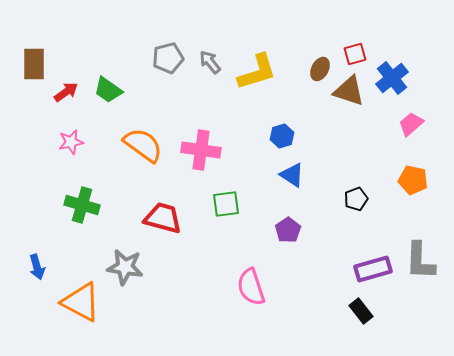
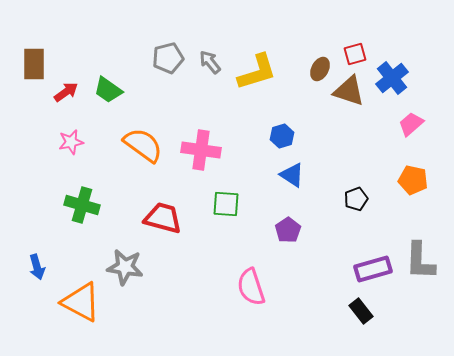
green square: rotated 12 degrees clockwise
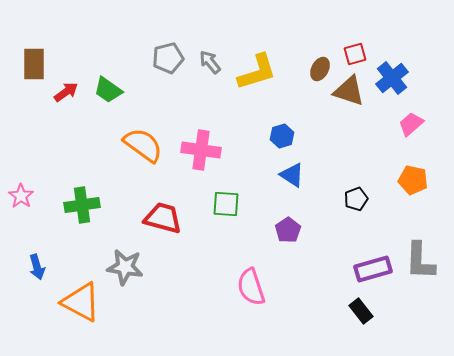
pink star: moved 50 px left, 54 px down; rotated 25 degrees counterclockwise
green cross: rotated 24 degrees counterclockwise
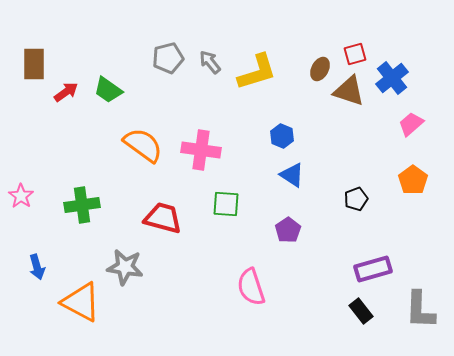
blue hexagon: rotated 20 degrees counterclockwise
orange pentagon: rotated 24 degrees clockwise
gray L-shape: moved 49 px down
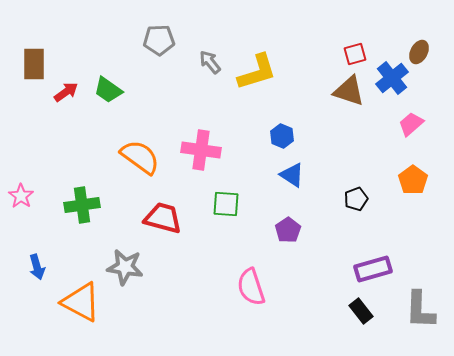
gray pentagon: moved 9 px left, 18 px up; rotated 12 degrees clockwise
brown ellipse: moved 99 px right, 17 px up
orange semicircle: moved 3 px left, 12 px down
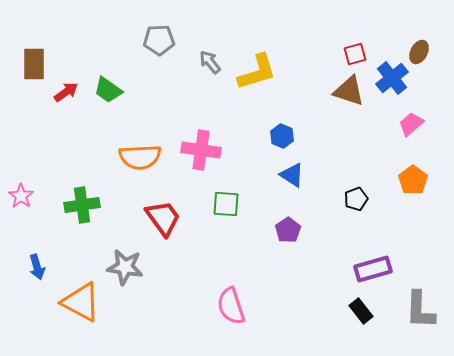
orange semicircle: rotated 141 degrees clockwise
red trapezoid: rotated 39 degrees clockwise
pink semicircle: moved 20 px left, 19 px down
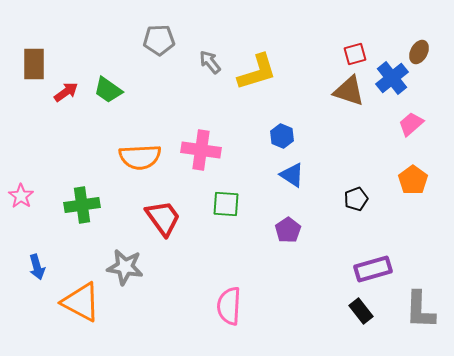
pink semicircle: moved 2 px left; rotated 21 degrees clockwise
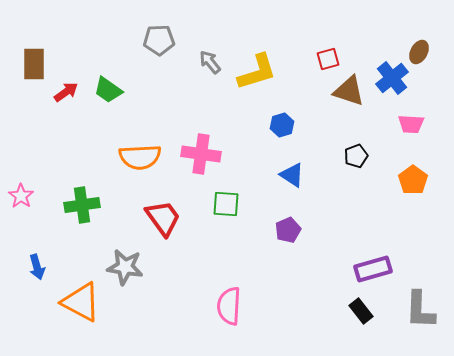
red square: moved 27 px left, 5 px down
pink trapezoid: rotated 136 degrees counterclockwise
blue hexagon: moved 11 px up; rotated 20 degrees clockwise
pink cross: moved 4 px down
black pentagon: moved 43 px up
purple pentagon: rotated 10 degrees clockwise
